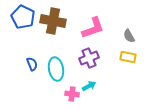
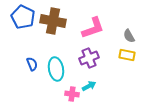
yellow rectangle: moved 1 px left, 2 px up
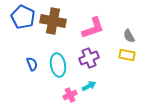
cyan ellipse: moved 2 px right, 4 px up
pink cross: moved 2 px left, 1 px down; rotated 32 degrees counterclockwise
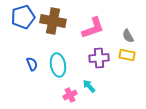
blue pentagon: rotated 30 degrees clockwise
gray semicircle: moved 1 px left
purple cross: moved 10 px right; rotated 18 degrees clockwise
cyan arrow: rotated 104 degrees counterclockwise
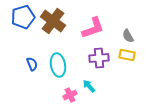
brown cross: rotated 25 degrees clockwise
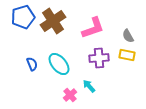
brown cross: rotated 20 degrees clockwise
cyan ellipse: moved 1 px right, 1 px up; rotated 30 degrees counterclockwise
pink cross: rotated 16 degrees counterclockwise
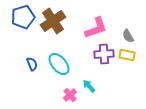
pink L-shape: moved 3 px right
purple cross: moved 5 px right, 4 px up
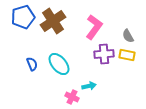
pink L-shape: moved 2 px left, 1 px up; rotated 35 degrees counterclockwise
cyan arrow: rotated 120 degrees clockwise
pink cross: moved 2 px right, 2 px down; rotated 24 degrees counterclockwise
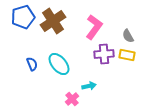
pink cross: moved 2 px down; rotated 24 degrees clockwise
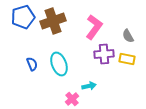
brown cross: rotated 15 degrees clockwise
yellow rectangle: moved 4 px down
cyan ellipse: rotated 20 degrees clockwise
